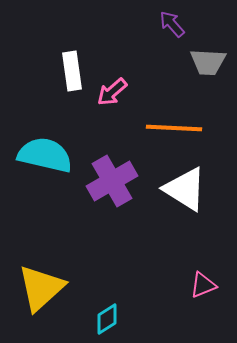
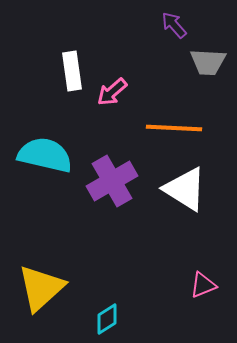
purple arrow: moved 2 px right, 1 px down
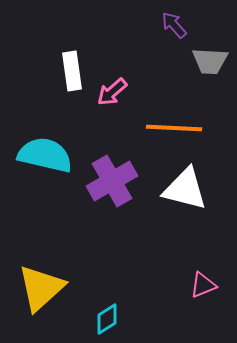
gray trapezoid: moved 2 px right, 1 px up
white triangle: rotated 18 degrees counterclockwise
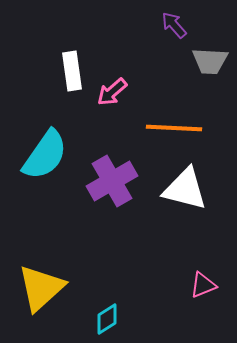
cyan semicircle: rotated 112 degrees clockwise
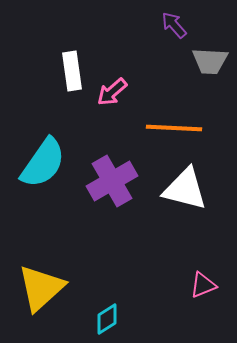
cyan semicircle: moved 2 px left, 8 px down
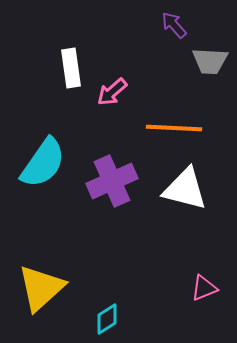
white rectangle: moved 1 px left, 3 px up
purple cross: rotated 6 degrees clockwise
pink triangle: moved 1 px right, 3 px down
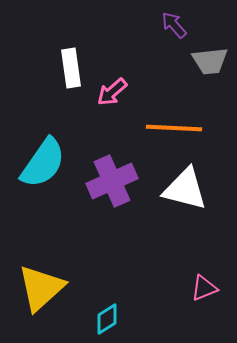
gray trapezoid: rotated 9 degrees counterclockwise
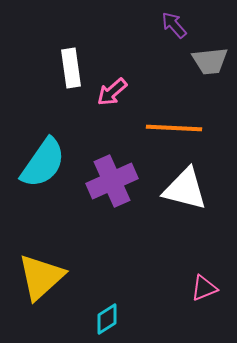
yellow triangle: moved 11 px up
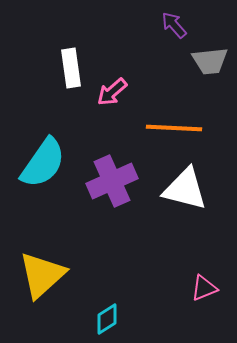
yellow triangle: moved 1 px right, 2 px up
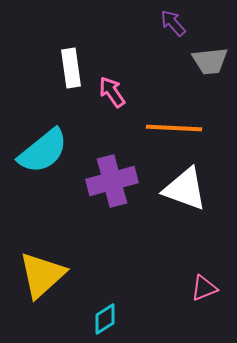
purple arrow: moved 1 px left, 2 px up
pink arrow: rotated 96 degrees clockwise
cyan semicircle: moved 12 px up; rotated 16 degrees clockwise
purple cross: rotated 9 degrees clockwise
white triangle: rotated 6 degrees clockwise
cyan diamond: moved 2 px left
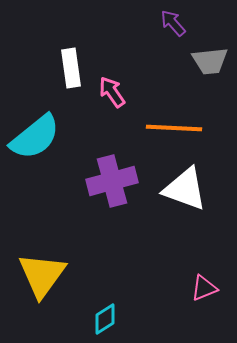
cyan semicircle: moved 8 px left, 14 px up
yellow triangle: rotated 12 degrees counterclockwise
